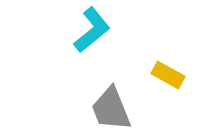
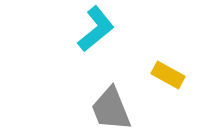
cyan L-shape: moved 4 px right, 1 px up
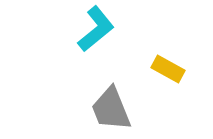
yellow rectangle: moved 6 px up
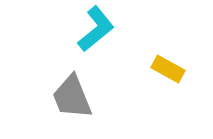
gray trapezoid: moved 39 px left, 12 px up
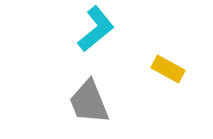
gray trapezoid: moved 17 px right, 5 px down
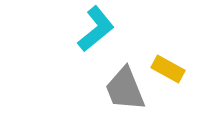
gray trapezoid: moved 36 px right, 13 px up
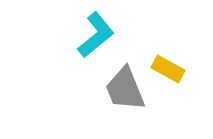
cyan L-shape: moved 6 px down
